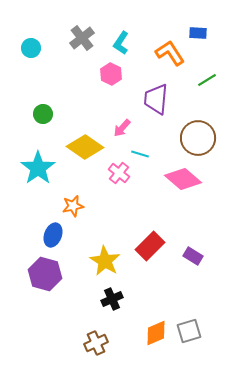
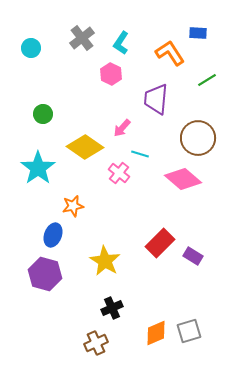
red rectangle: moved 10 px right, 3 px up
black cross: moved 9 px down
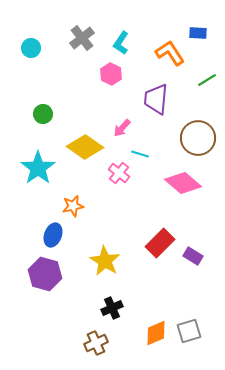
pink diamond: moved 4 px down
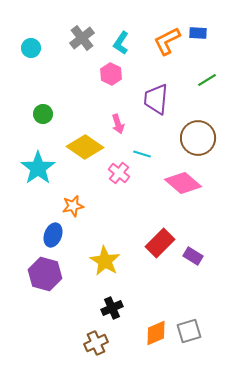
orange L-shape: moved 3 px left, 12 px up; rotated 84 degrees counterclockwise
pink arrow: moved 4 px left, 4 px up; rotated 60 degrees counterclockwise
cyan line: moved 2 px right
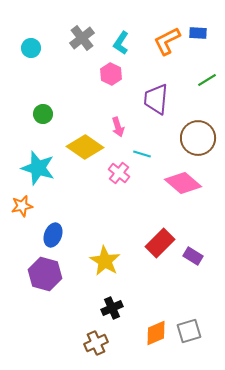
pink arrow: moved 3 px down
cyan star: rotated 20 degrees counterclockwise
orange star: moved 51 px left
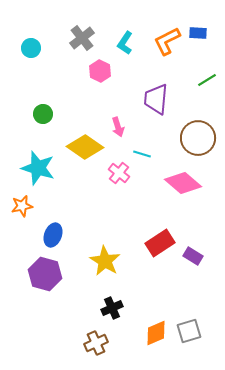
cyan L-shape: moved 4 px right
pink hexagon: moved 11 px left, 3 px up
red rectangle: rotated 12 degrees clockwise
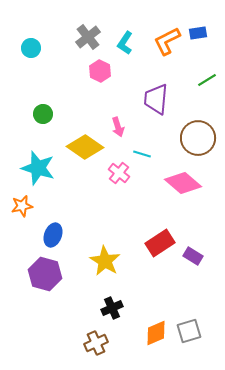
blue rectangle: rotated 12 degrees counterclockwise
gray cross: moved 6 px right, 1 px up
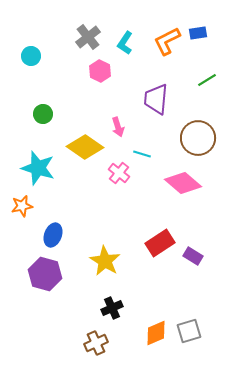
cyan circle: moved 8 px down
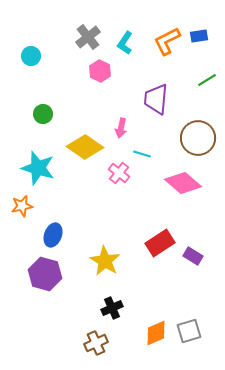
blue rectangle: moved 1 px right, 3 px down
pink arrow: moved 3 px right, 1 px down; rotated 30 degrees clockwise
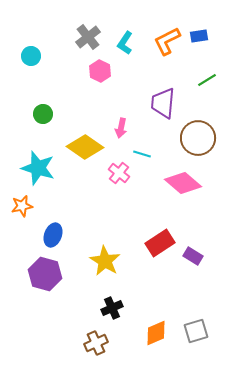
purple trapezoid: moved 7 px right, 4 px down
gray square: moved 7 px right
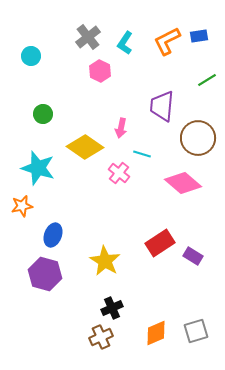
purple trapezoid: moved 1 px left, 3 px down
brown cross: moved 5 px right, 6 px up
